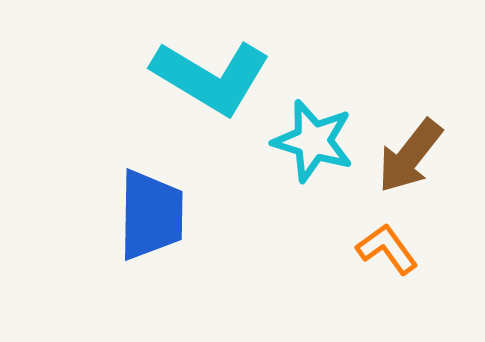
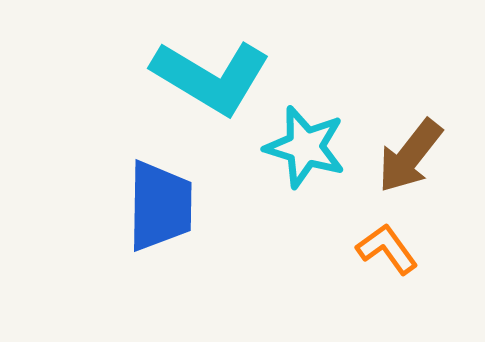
cyan star: moved 8 px left, 6 px down
blue trapezoid: moved 9 px right, 9 px up
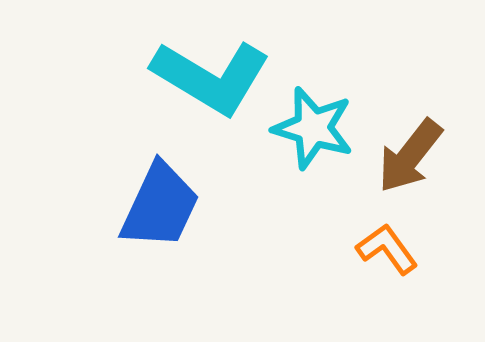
cyan star: moved 8 px right, 19 px up
blue trapezoid: rotated 24 degrees clockwise
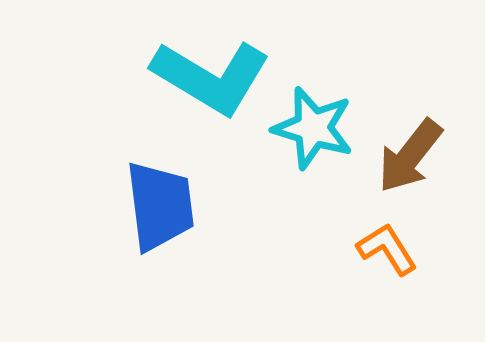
blue trapezoid: rotated 32 degrees counterclockwise
orange L-shape: rotated 4 degrees clockwise
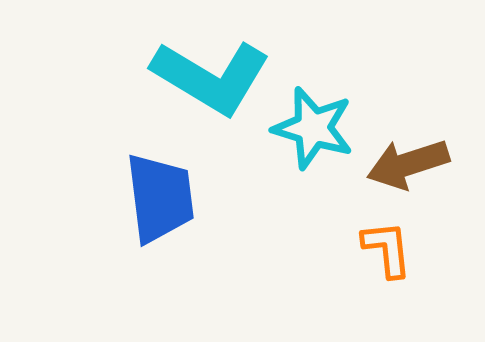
brown arrow: moved 2 px left, 8 px down; rotated 34 degrees clockwise
blue trapezoid: moved 8 px up
orange L-shape: rotated 26 degrees clockwise
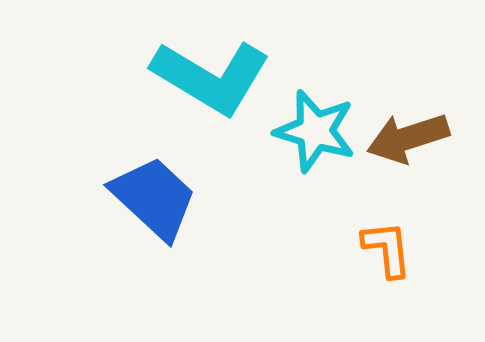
cyan star: moved 2 px right, 3 px down
brown arrow: moved 26 px up
blue trapezoid: moved 6 px left; rotated 40 degrees counterclockwise
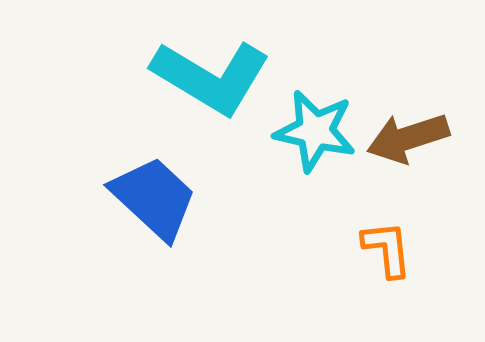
cyan star: rotated 4 degrees counterclockwise
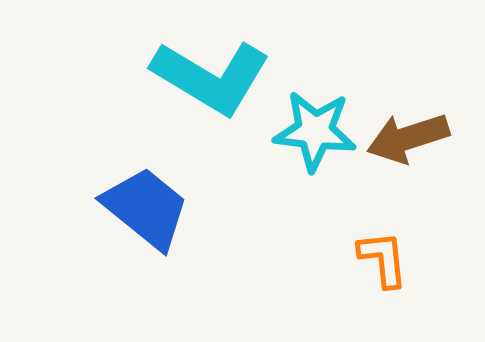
cyan star: rotated 6 degrees counterclockwise
blue trapezoid: moved 8 px left, 10 px down; rotated 4 degrees counterclockwise
orange L-shape: moved 4 px left, 10 px down
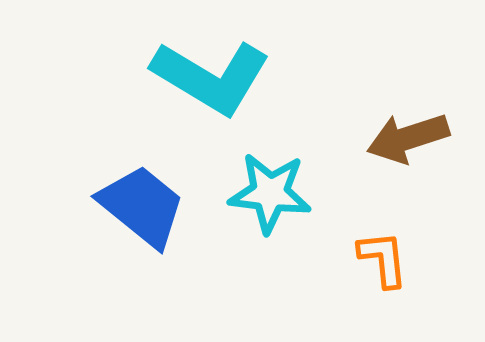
cyan star: moved 45 px left, 62 px down
blue trapezoid: moved 4 px left, 2 px up
